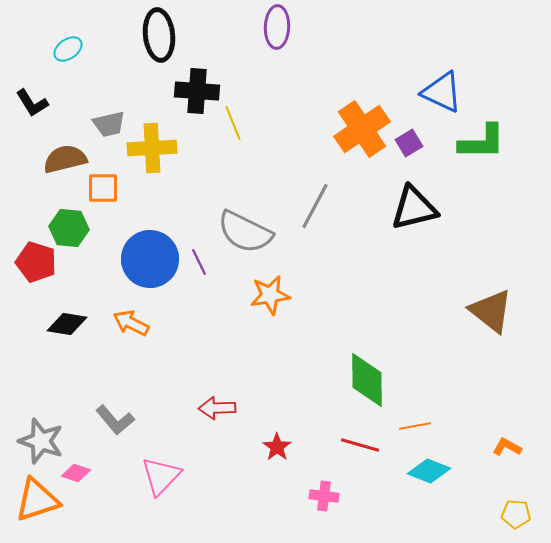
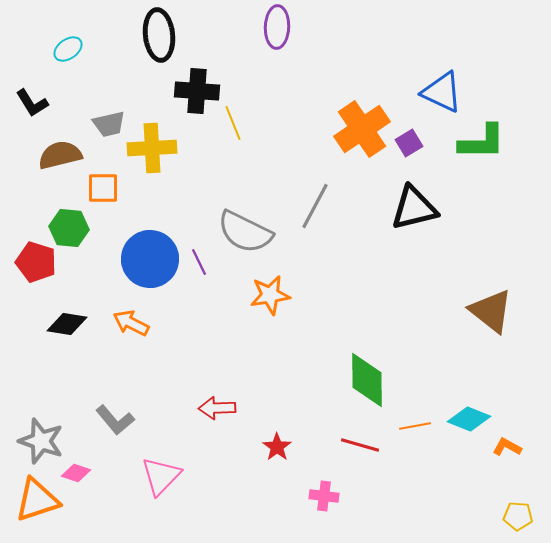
brown semicircle: moved 5 px left, 4 px up
cyan diamond: moved 40 px right, 52 px up
yellow pentagon: moved 2 px right, 2 px down
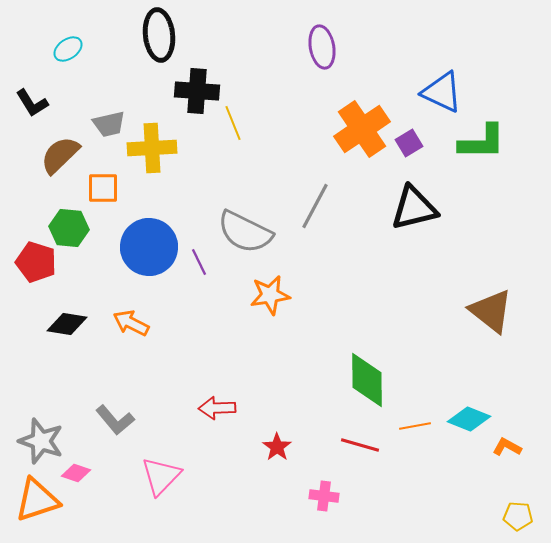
purple ellipse: moved 45 px right, 20 px down; rotated 12 degrees counterclockwise
brown semicircle: rotated 30 degrees counterclockwise
blue circle: moved 1 px left, 12 px up
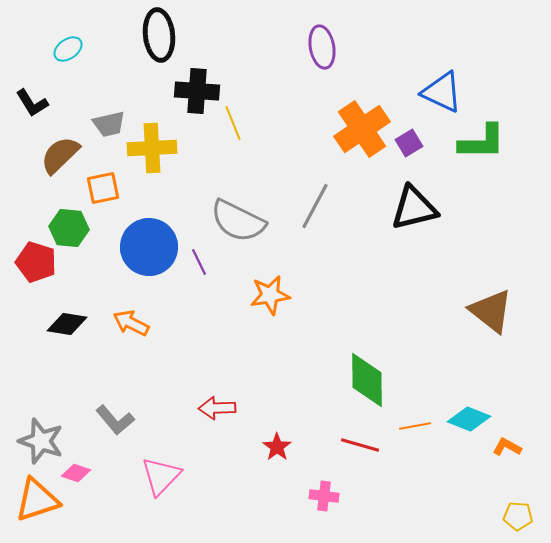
orange square: rotated 12 degrees counterclockwise
gray semicircle: moved 7 px left, 11 px up
